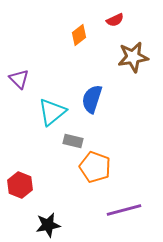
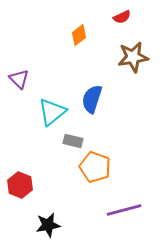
red semicircle: moved 7 px right, 3 px up
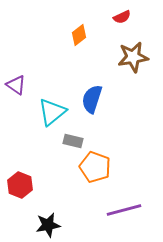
purple triangle: moved 3 px left, 6 px down; rotated 10 degrees counterclockwise
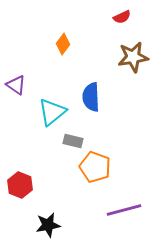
orange diamond: moved 16 px left, 9 px down; rotated 15 degrees counterclockwise
blue semicircle: moved 1 px left, 2 px up; rotated 20 degrees counterclockwise
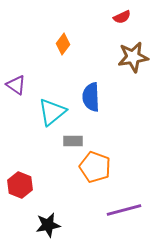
gray rectangle: rotated 12 degrees counterclockwise
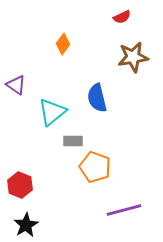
blue semicircle: moved 6 px right, 1 px down; rotated 12 degrees counterclockwise
black star: moved 22 px left; rotated 20 degrees counterclockwise
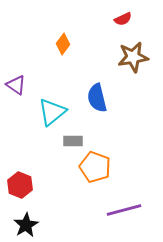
red semicircle: moved 1 px right, 2 px down
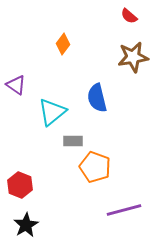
red semicircle: moved 6 px right, 3 px up; rotated 66 degrees clockwise
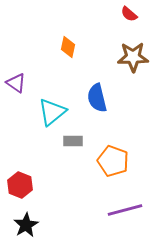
red semicircle: moved 2 px up
orange diamond: moved 5 px right, 3 px down; rotated 25 degrees counterclockwise
brown star: rotated 8 degrees clockwise
purple triangle: moved 2 px up
orange pentagon: moved 18 px right, 6 px up
purple line: moved 1 px right
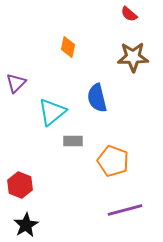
purple triangle: rotated 40 degrees clockwise
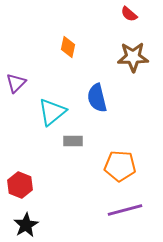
orange pentagon: moved 7 px right, 5 px down; rotated 16 degrees counterclockwise
